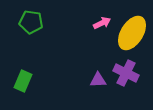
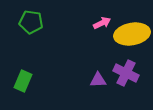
yellow ellipse: moved 1 px down; rotated 48 degrees clockwise
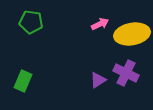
pink arrow: moved 2 px left, 1 px down
purple triangle: rotated 30 degrees counterclockwise
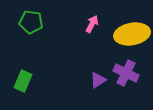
pink arrow: moved 8 px left; rotated 36 degrees counterclockwise
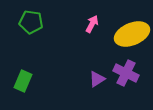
yellow ellipse: rotated 12 degrees counterclockwise
purple triangle: moved 1 px left, 1 px up
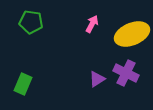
green rectangle: moved 3 px down
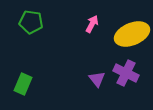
purple triangle: rotated 36 degrees counterclockwise
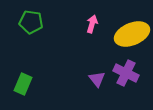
pink arrow: rotated 12 degrees counterclockwise
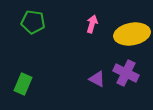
green pentagon: moved 2 px right
yellow ellipse: rotated 12 degrees clockwise
purple triangle: rotated 24 degrees counterclockwise
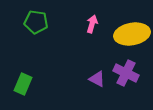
green pentagon: moved 3 px right
